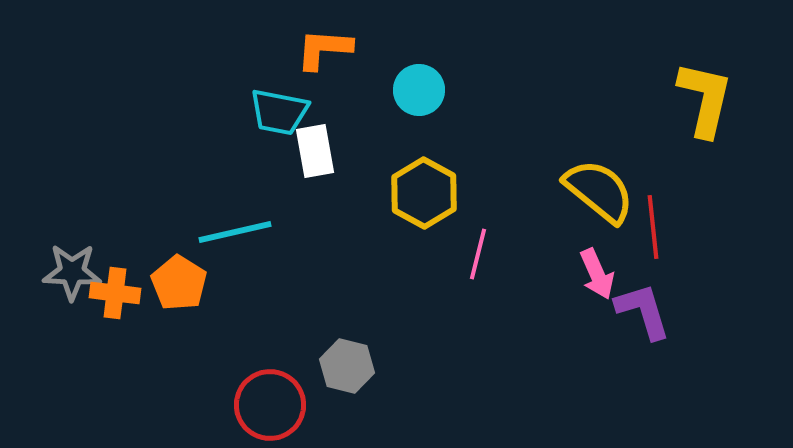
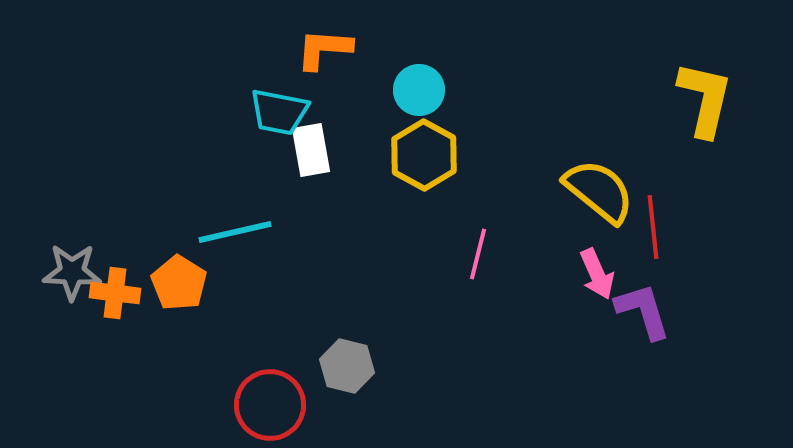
white rectangle: moved 4 px left, 1 px up
yellow hexagon: moved 38 px up
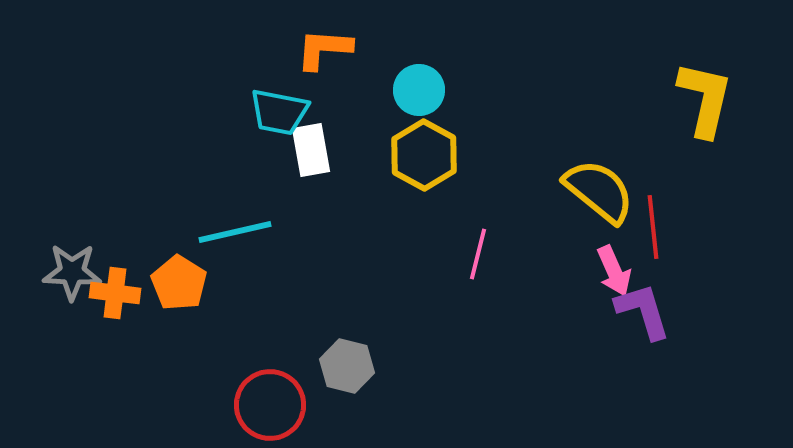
pink arrow: moved 17 px right, 3 px up
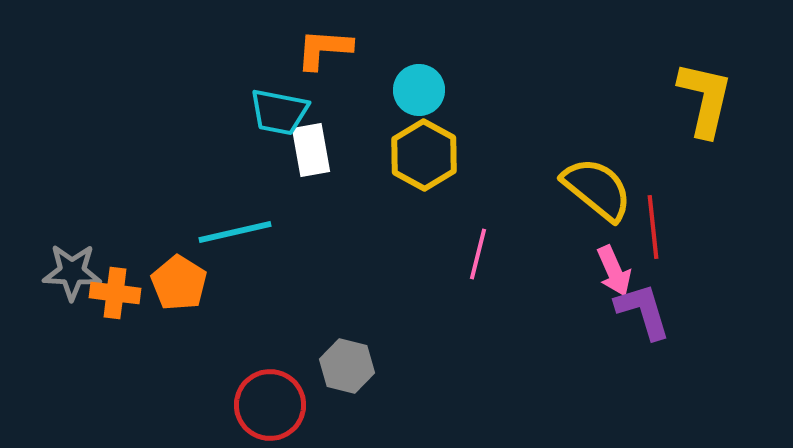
yellow semicircle: moved 2 px left, 2 px up
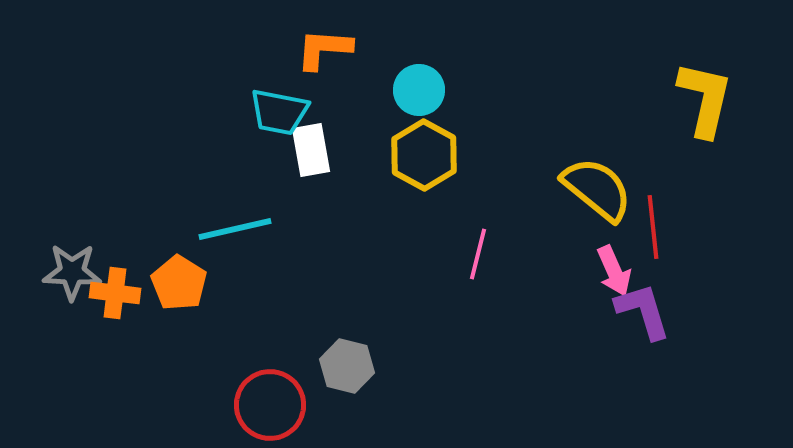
cyan line: moved 3 px up
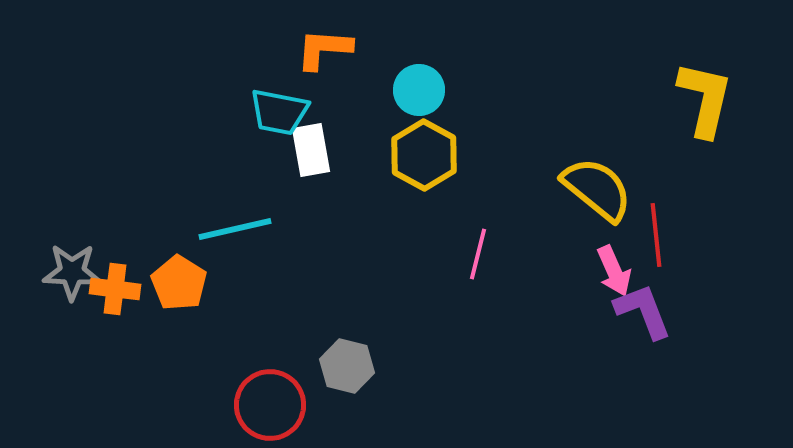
red line: moved 3 px right, 8 px down
orange cross: moved 4 px up
purple L-shape: rotated 4 degrees counterclockwise
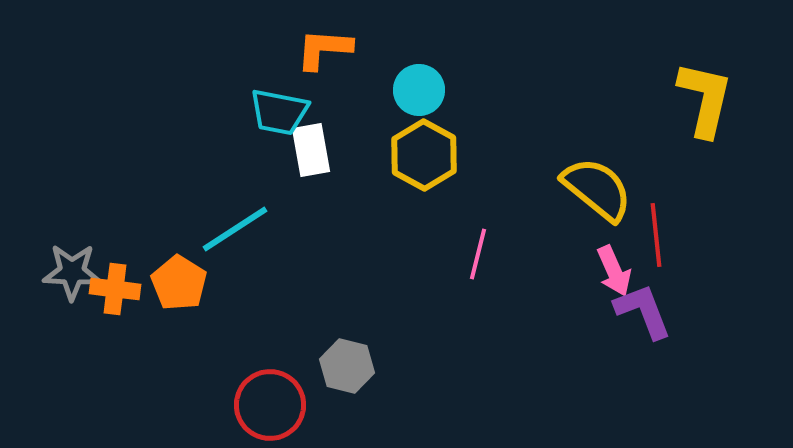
cyan line: rotated 20 degrees counterclockwise
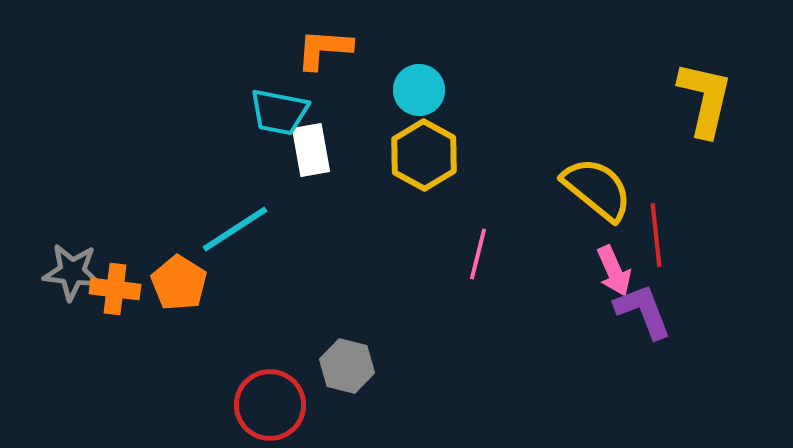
gray star: rotated 4 degrees clockwise
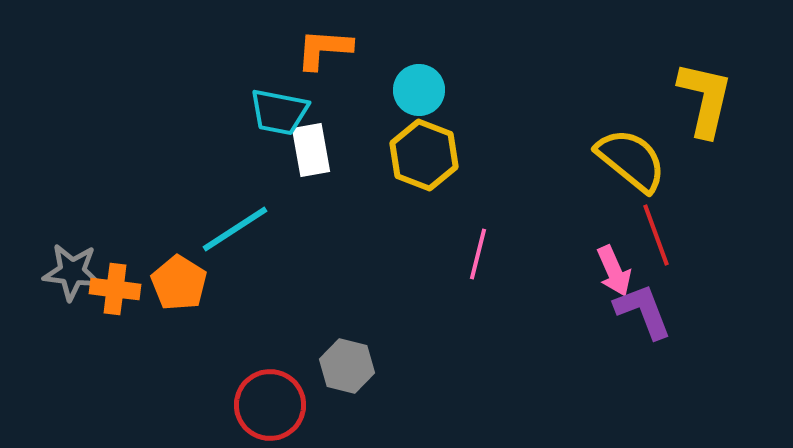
yellow hexagon: rotated 8 degrees counterclockwise
yellow semicircle: moved 34 px right, 29 px up
red line: rotated 14 degrees counterclockwise
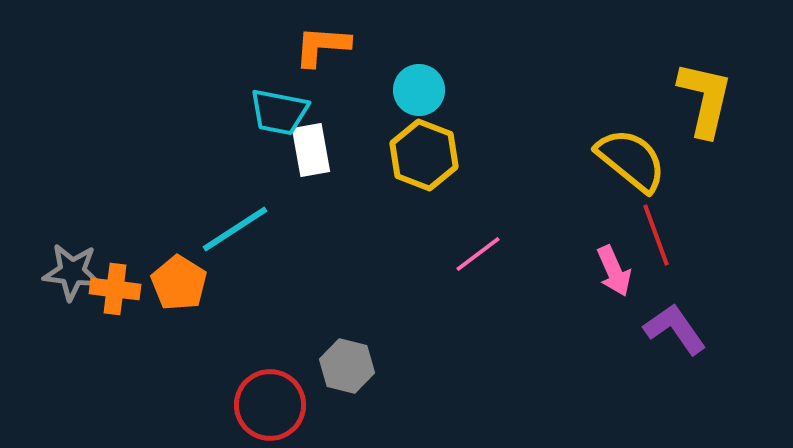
orange L-shape: moved 2 px left, 3 px up
pink line: rotated 39 degrees clockwise
purple L-shape: moved 32 px right, 18 px down; rotated 14 degrees counterclockwise
